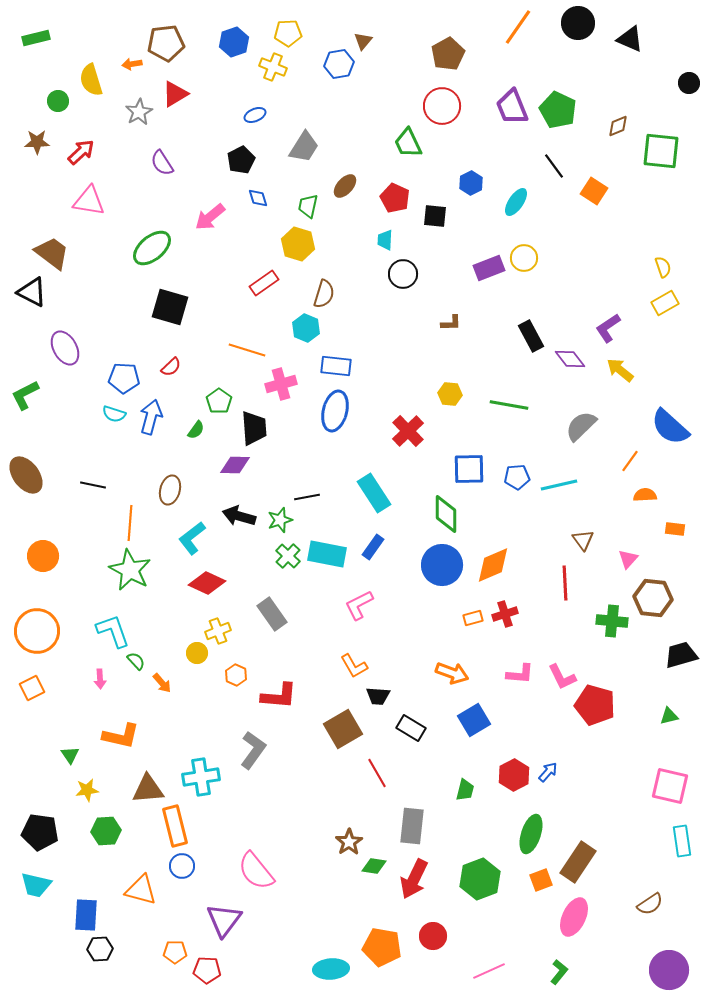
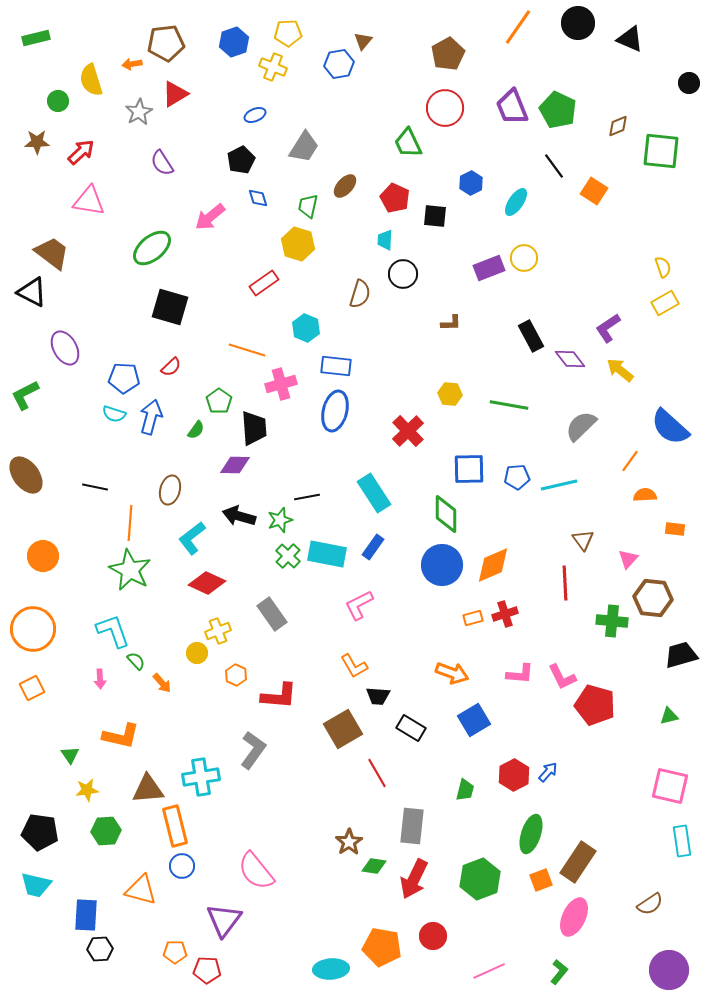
red circle at (442, 106): moved 3 px right, 2 px down
brown semicircle at (324, 294): moved 36 px right
black line at (93, 485): moved 2 px right, 2 px down
orange circle at (37, 631): moved 4 px left, 2 px up
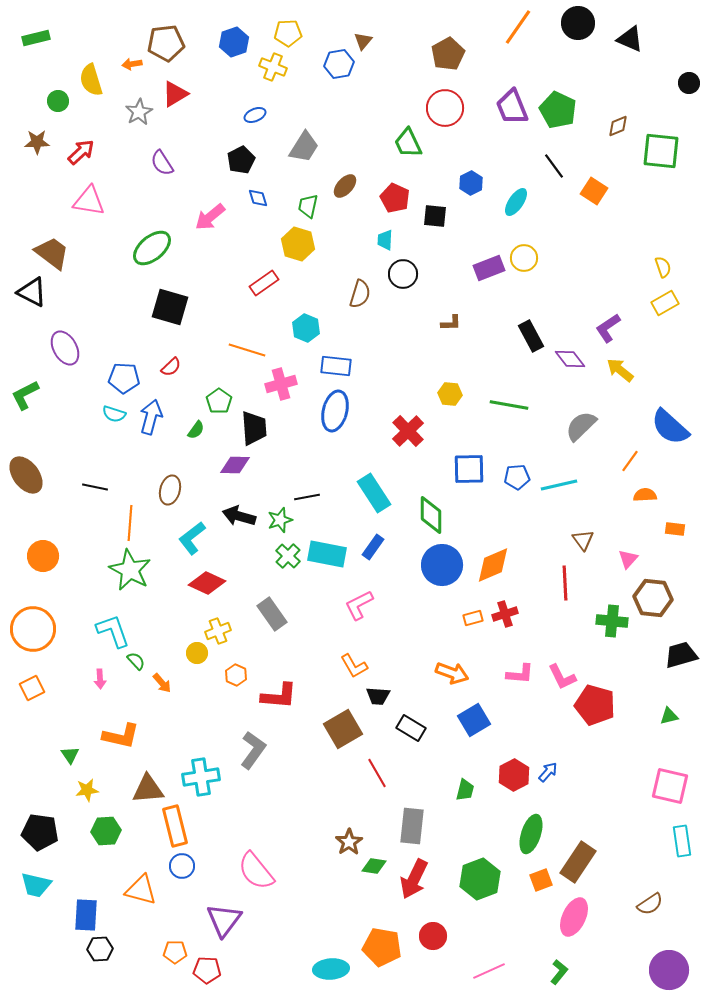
green diamond at (446, 514): moved 15 px left, 1 px down
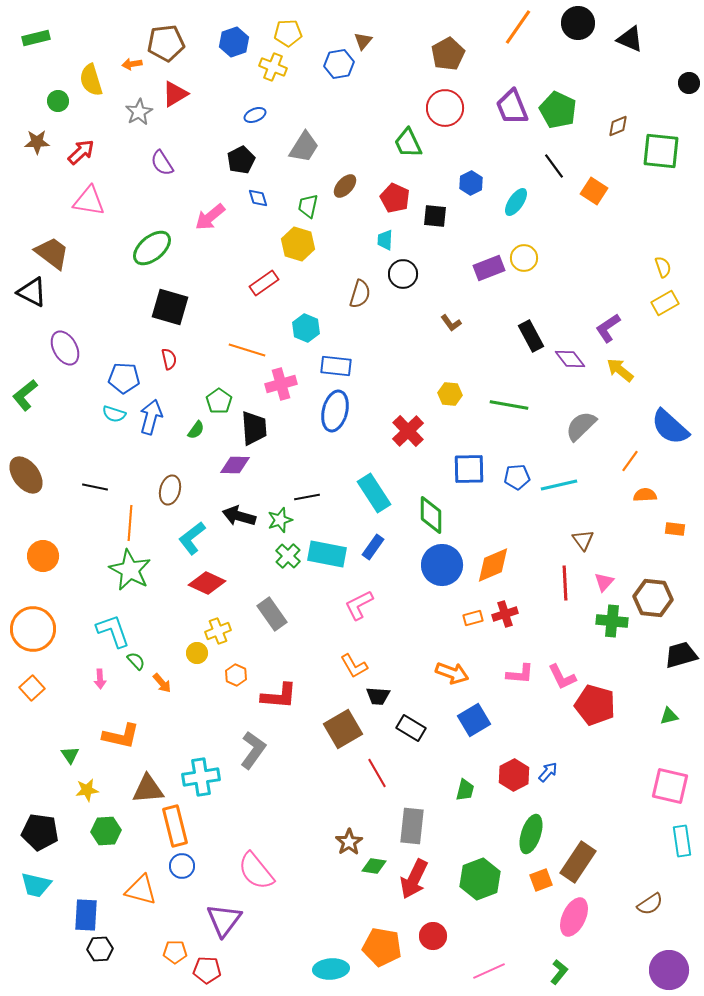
brown L-shape at (451, 323): rotated 55 degrees clockwise
red semicircle at (171, 367): moved 2 px left, 8 px up; rotated 60 degrees counterclockwise
green L-shape at (25, 395): rotated 12 degrees counterclockwise
pink triangle at (628, 559): moved 24 px left, 23 px down
orange square at (32, 688): rotated 15 degrees counterclockwise
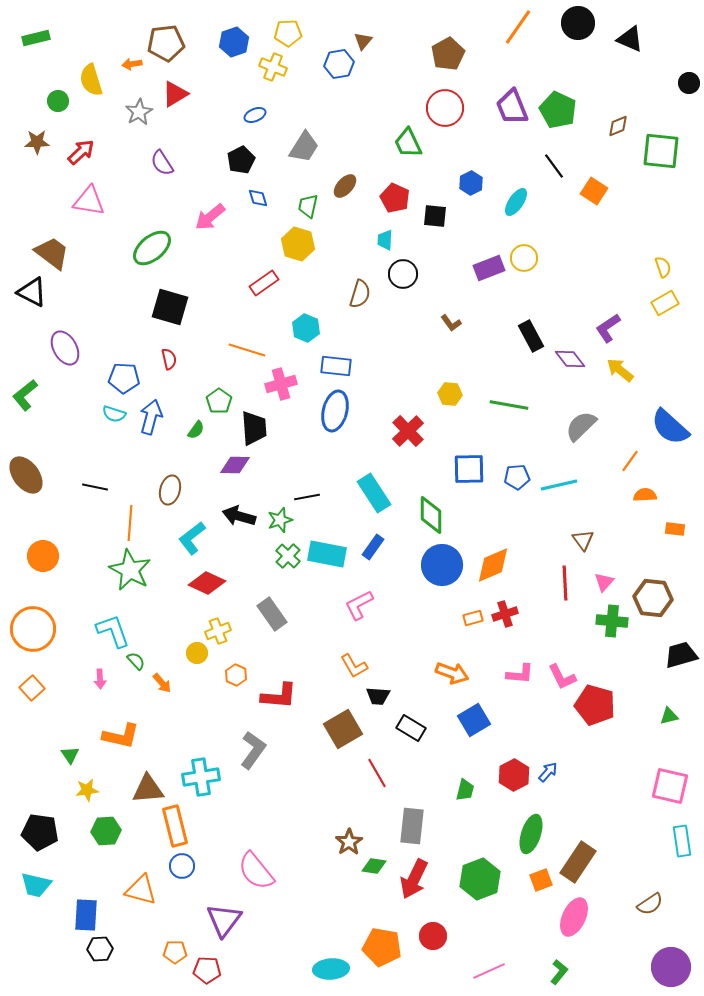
purple circle at (669, 970): moved 2 px right, 3 px up
